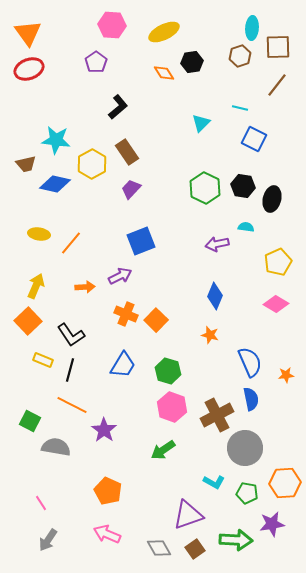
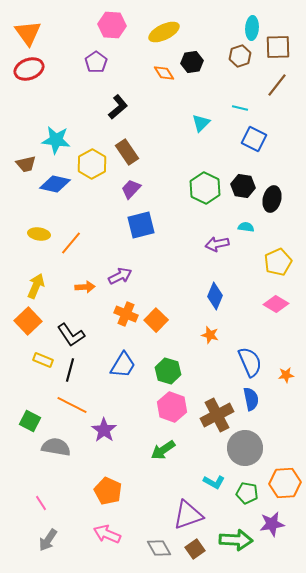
blue square at (141, 241): moved 16 px up; rotated 8 degrees clockwise
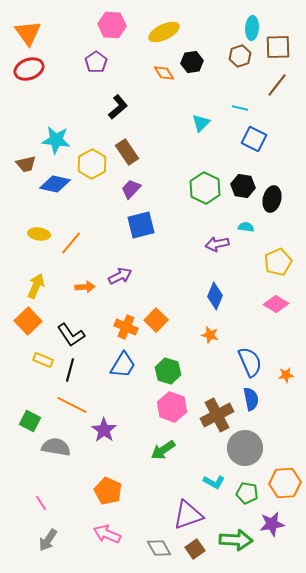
orange cross at (126, 314): moved 13 px down
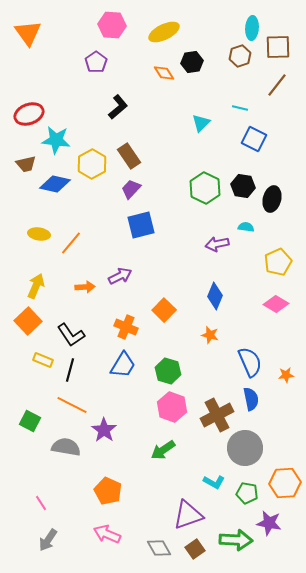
red ellipse at (29, 69): moved 45 px down
brown rectangle at (127, 152): moved 2 px right, 4 px down
orange square at (156, 320): moved 8 px right, 10 px up
gray semicircle at (56, 447): moved 10 px right
purple star at (272, 524): moved 3 px left, 1 px up; rotated 20 degrees clockwise
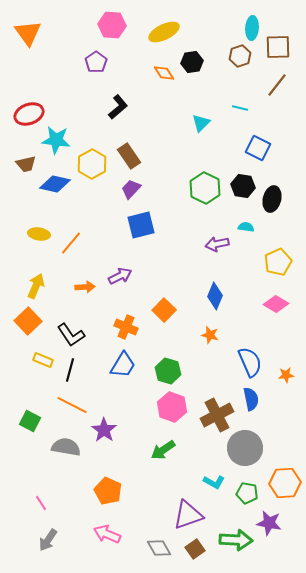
blue square at (254, 139): moved 4 px right, 9 px down
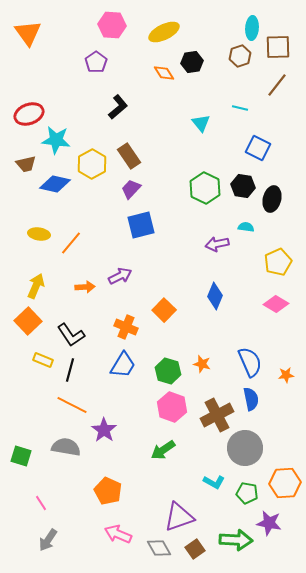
cyan triangle at (201, 123): rotated 24 degrees counterclockwise
orange star at (210, 335): moved 8 px left, 29 px down
green square at (30, 421): moved 9 px left, 35 px down; rotated 10 degrees counterclockwise
purple triangle at (188, 515): moved 9 px left, 2 px down
pink arrow at (107, 534): moved 11 px right
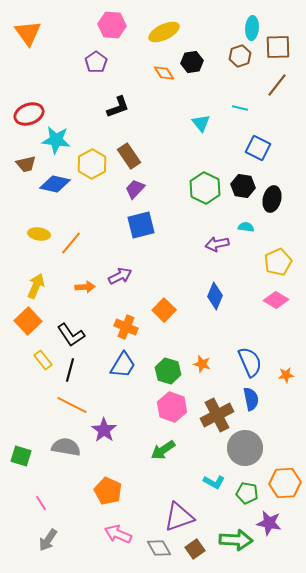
black L-shape at (118, 107): rotated 20 degrees clockwise
purple trapezoid at (131, 189): moved 4 px right
pink diamond at (276, 304): moved 4 px up
yellow rectangle at (43, 360): rotated 30 degrees clockwise
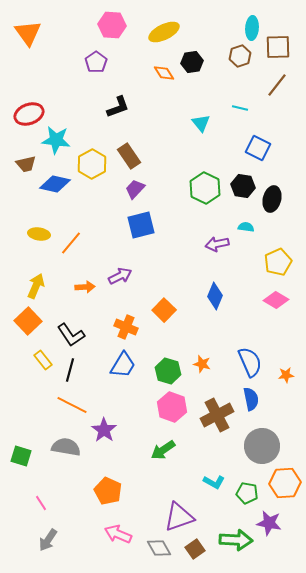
gray circle at (245, 448): moved 17 px right, 2 px up
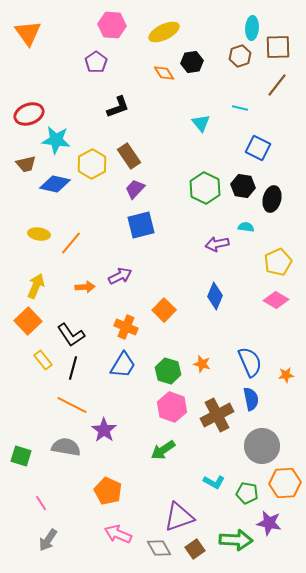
black line at (70, 370): moved 3 px right, 2 px up
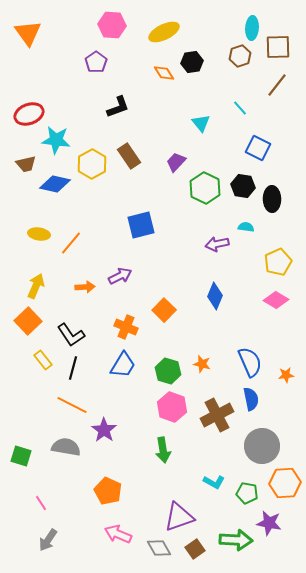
cyan line at (240, 108): rotated 35 degrees clockwise
purple trapezoid at (135, 189): moved 41 px right, 27 px up
black ellipse at (272, 199): rotated 15 degrees counterclockwise
green arrow at (163, 450): rotated 65 degrees counterclockwise
